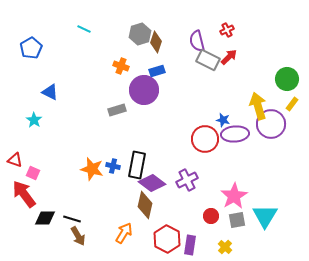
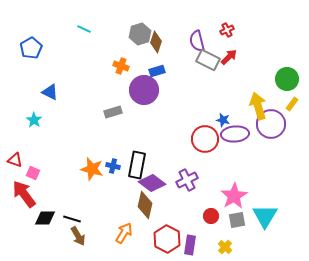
gray rectangle at (117, 110): moved 4 px left, 2 px down
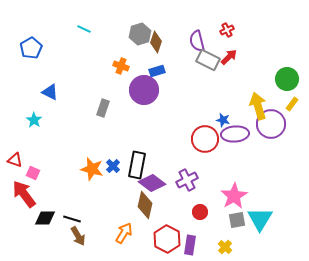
gray rectangle at (113, 112): moved 10 px left, 4 px up; rotated 54 degrees counterclockwise
blue cross at (113, 166): rotated 32 degrees clockwise
red circle at (211, 216): moved 11 px left, 4 px up
cyan triangle at (265, 216): moved 5 px left, 3 px down
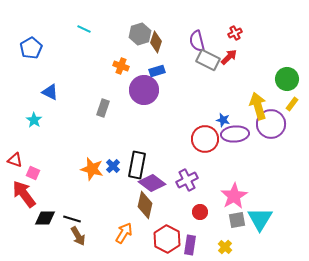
red cross at (227, 30): moved 8 px right, 3 px down
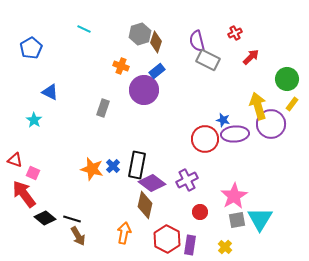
red arrow at (229, 57): moved 22 px right
blue rectangle at (157, 71): rotated 21 degrees counterclockwise
black diamond at (45, 218): rotated 40 degrees clockwise
orange arrow at (124, 233): rotated 20 degrees counterclockwise
